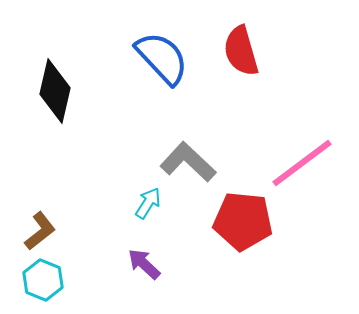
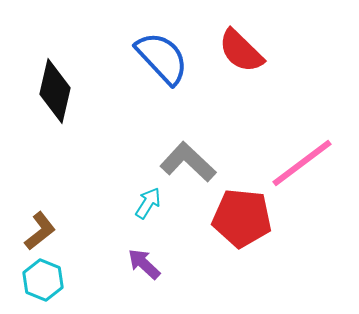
red semicircle: rotated 30 degrees counterclockwise
red pentagon: moved 1 px left, 3 px up
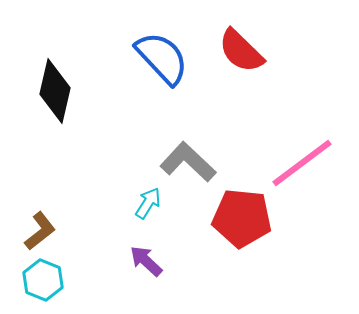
purple arrow: moved 2 px right, 3 px up
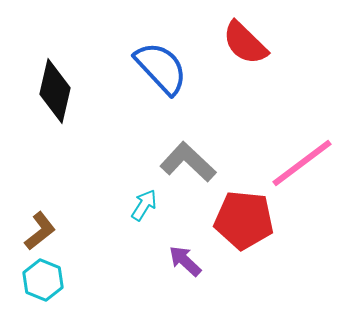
red semicircle: moved 4 px right, 8 px up
blue semicircle: moved 1 px left, 10 px down
cyan arrow: moved 4 px left, 2 px down
red pentagon: moved 2 px right, 2 px down
purple arrow: moved 39 px right
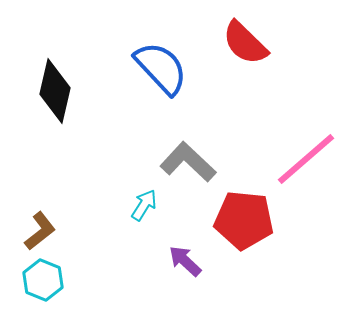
pink line: moved 4 px right, 4 px up; rotated 4 degrees counterclockwise
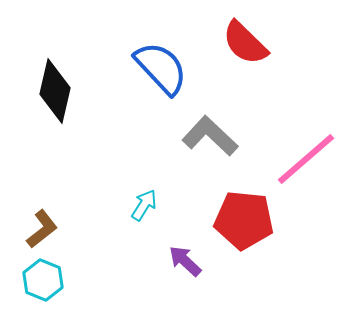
gray L-shape: moved 22 px right, 26 px up
brown L-shape: moved 2 px right, 2 px up
